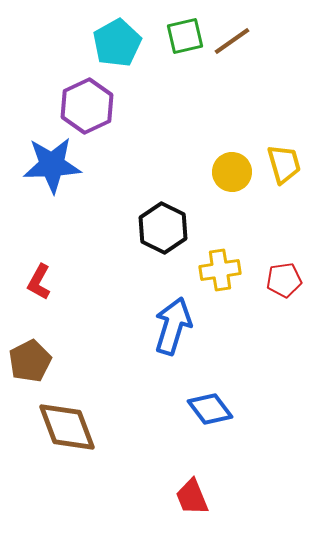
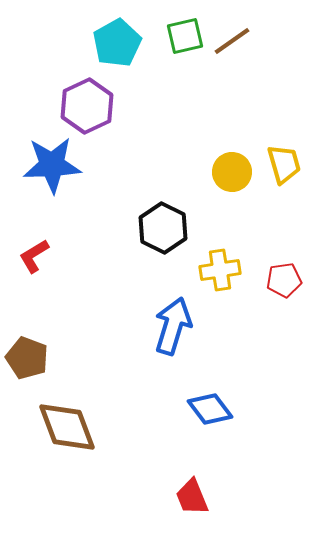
red L-shape: moved 5 px left, 26 px up; rotated 30 degrees clockwise
brown pentagon: moved 3 px left, 3 px up; rotated 24 degrees counterclockwise
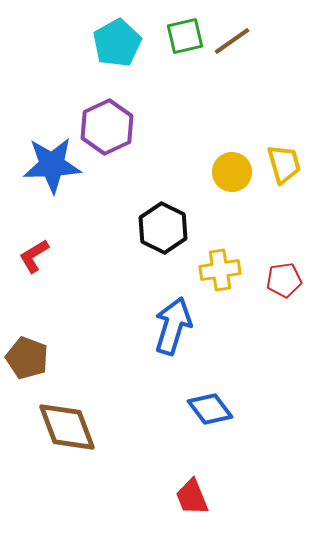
purple hexagon: moved 20 px right, 21 px down
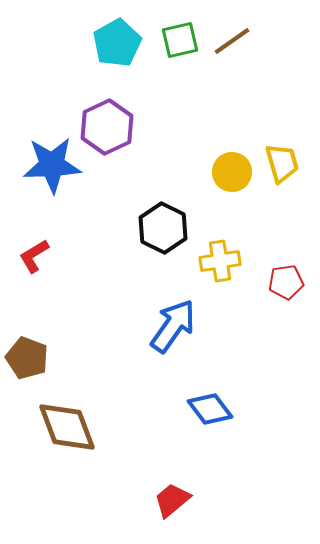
green square: moved 5 px left, 4 px down
yellow trapezoid: moved 2 px left, 1 px up
yellow cross: moved 9 px up
red pentagon: moved 2 px right, 2 px down
blue arrow: rotated 18 degrees clockwise
red trapezoid: moved 20 px left, 3 px down; rotated 72 degrees clockwise
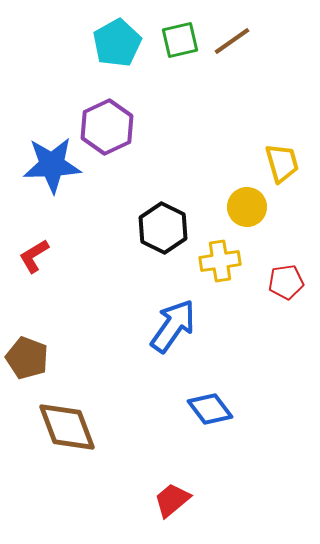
yellow circle: moved 15 px right, 35 px down
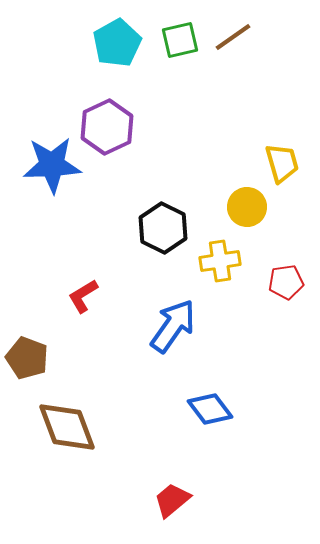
brown line: moved 1 px right, 4 px up
red L-shape: moved 49 px right, 40 px down
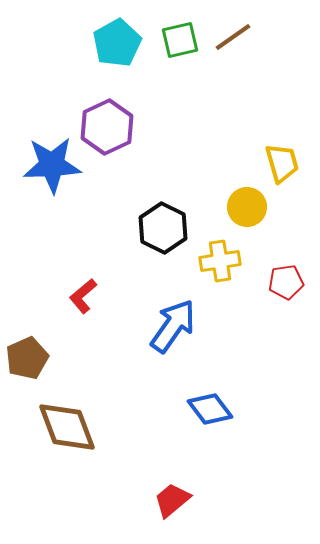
red L-shape: rotated 9 degrees counterclockwise
brown pentagon: rotated 27 degrees clockwise
